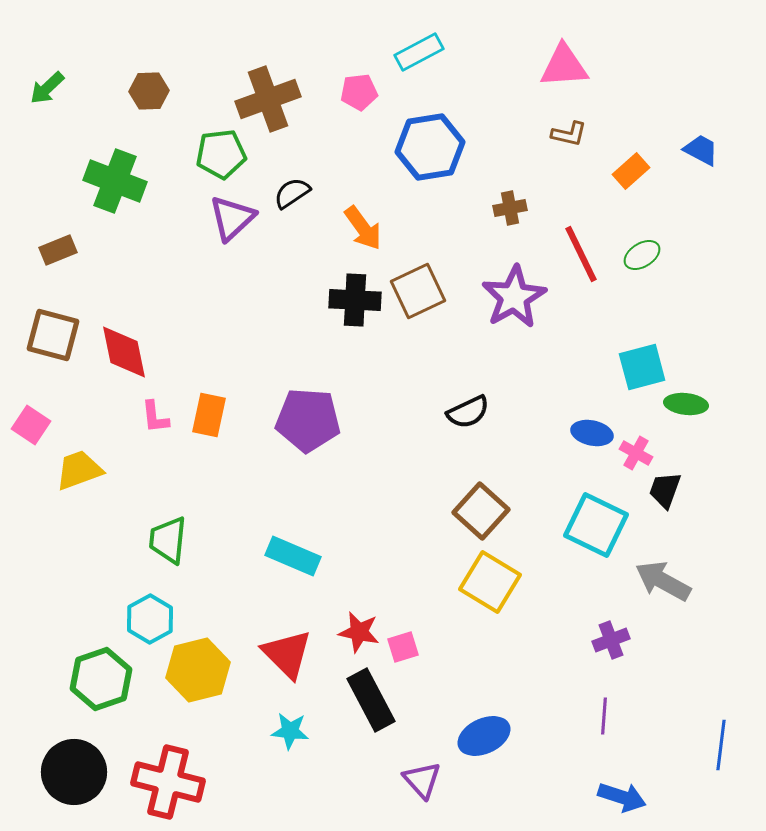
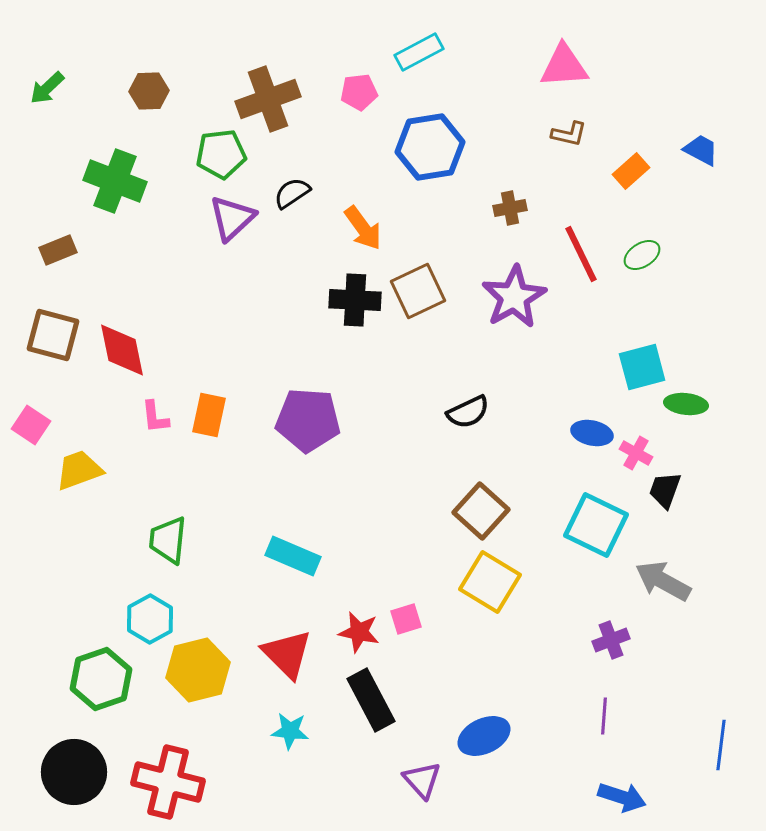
red diamond at (124, 352): moved 2 px left, 2 px up
pink square at (403, 647): moved 3 px right, 28 px up
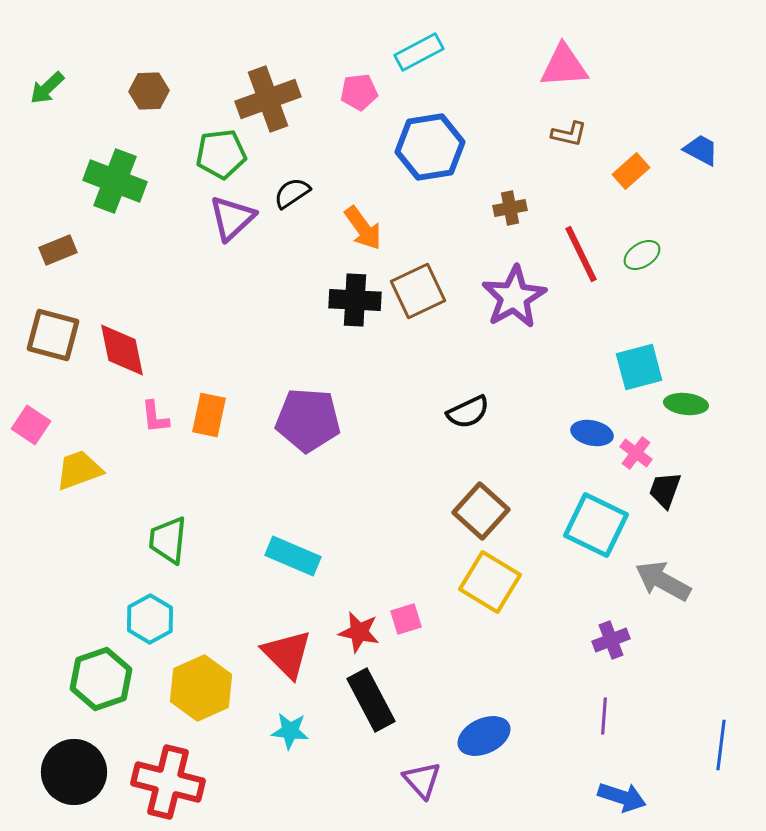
cyan square at (642, 367): moved 3 px left
pink cross at (636, 453): rotated 8 degrees clockwise
yellow hexagon at (198, 670): moved 3 px right, 18 px down; rotated 10 degrees counterclockwise
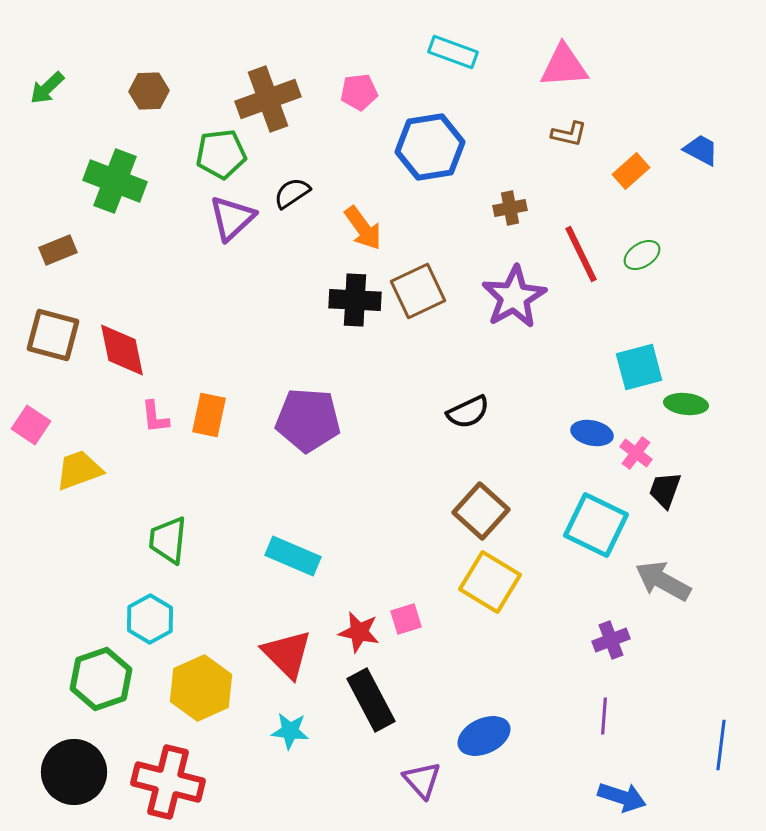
cyan rectangle at (419, 52): moved 34 px right; rotated 48 degrees clockwise
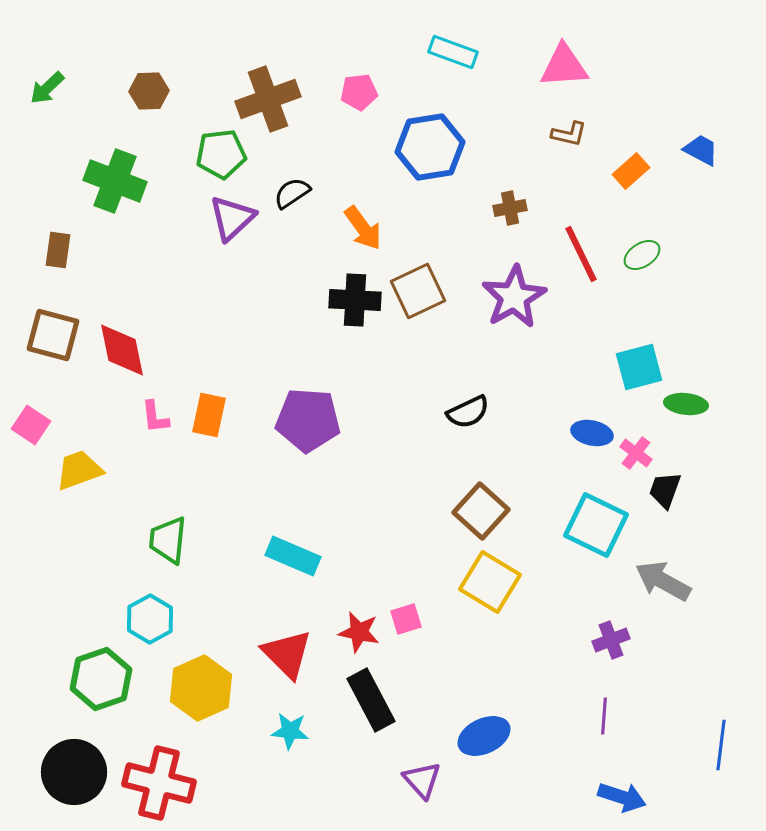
brown rectangle at (58, 250): rotated 60 degrees counterclockwise
red cross at (168, 782): moved 9 px left, 1 px down
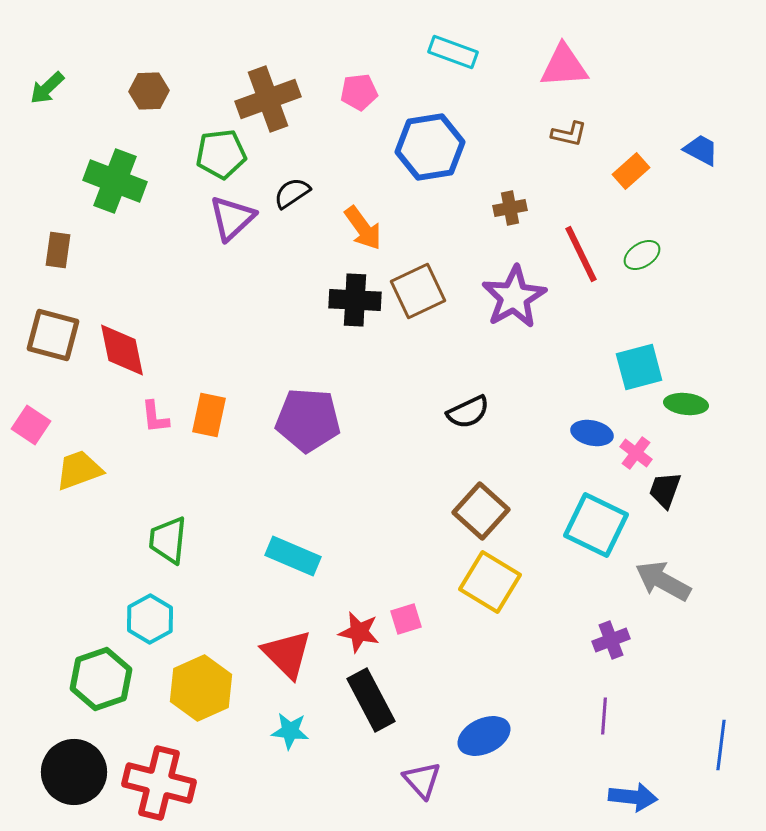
blue arrow at (622, 797): moved 11 px right; rotated 12 degrees counterclockwise
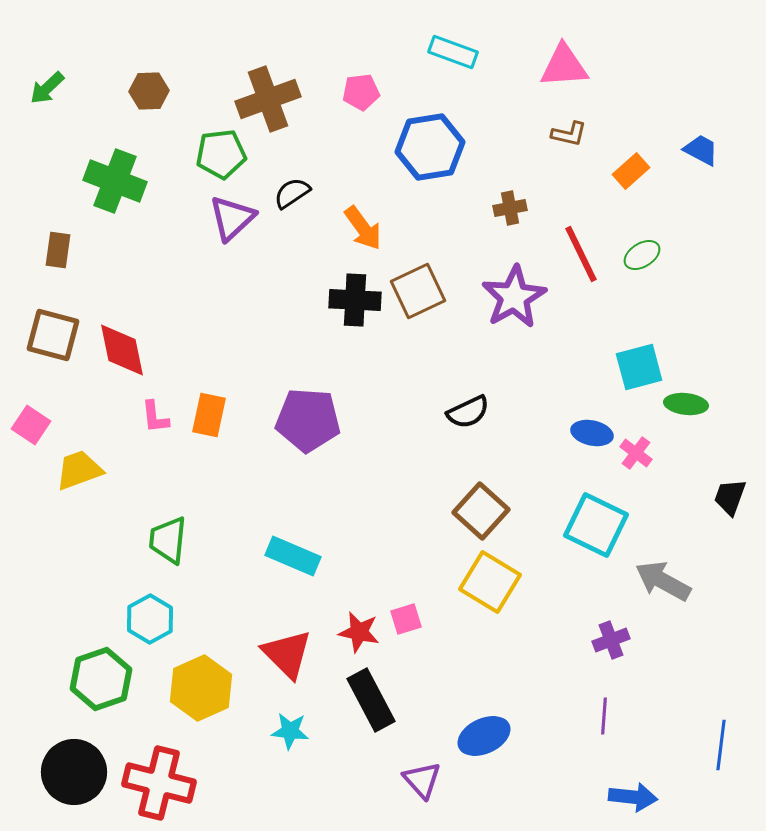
pink pentagon at (359, 92): moved 2 px right
black trapezoid at (665, 490): moved 65 px right, 7 px down
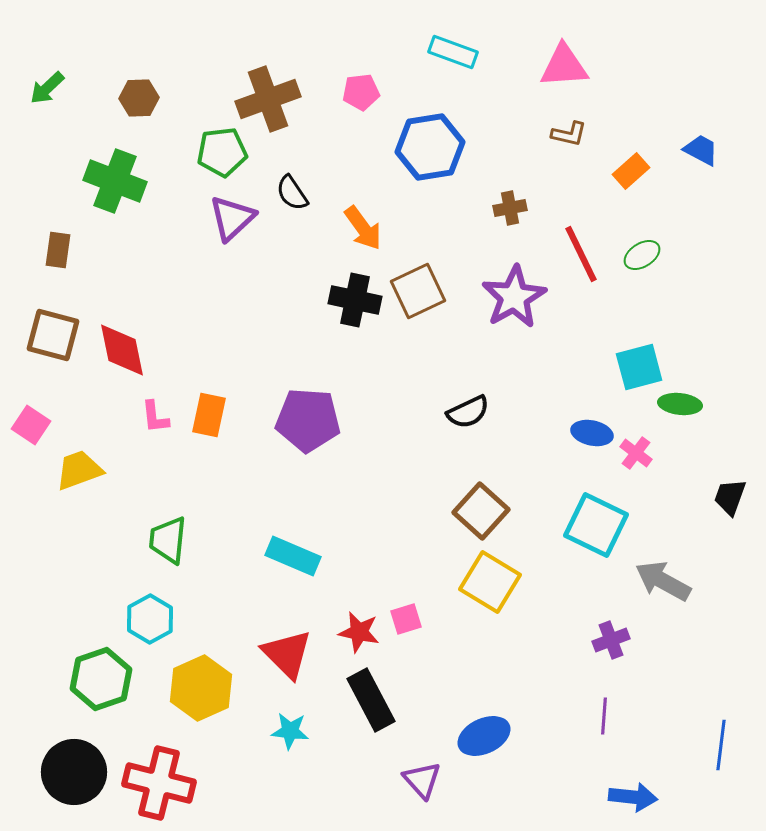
brown hexagon at (149, 91): moved 10 px left, 7 px down
green pentagon at (221, 154): moved 1 px right, 2 px up
black semicircle at (292, 193): rotated 90 degrees counterclockwise
black cross at (355, 300): rotated 9 degrees clockwise
green ellipse at (686, 404): moved 6 px left
